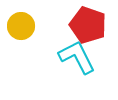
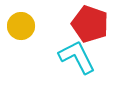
red pentagon: moved 2 px right, 1 px up
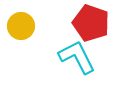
red pentagon: moved 1 px right, 1 px up
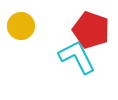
red pentagon: moved 7 px down
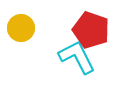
yellow circle: moved 2 px down
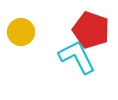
yellow circle: moved 4 px down
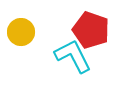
cyan L-shape: moved 4 px left, 1 px up
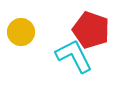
cyan L-shape: moved 1 px right
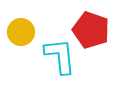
cyan L-shape: moved 14 px left; rotated 21 degrees clockwise
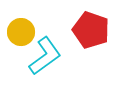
cyan L-shape: moved 15 px left; rotated 60 degrees clockwise
